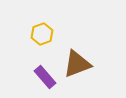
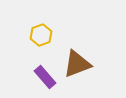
yellow hexagon: moved 1 px left, 1 px down
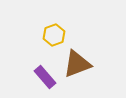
yellow hexagon: moved 13 px right
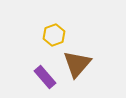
brown triangle: rotated 28 degrees counterclockwise
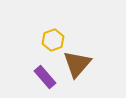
yellow hexagon: moved 1 px left, 5 px down
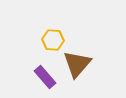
yellow hexagon: rotated 25 degrees clockwise
